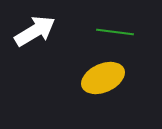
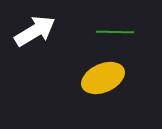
green line: rotated 6 degrees counterclockwise
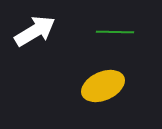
yellow ellipse: moved 8 px down
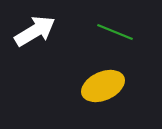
green line: rotated 21 degrees clockwise
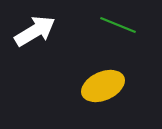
green line: moved 3 px right, 7 px up
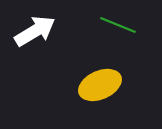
yellow ellipse: moved 3 px left, 1 px up
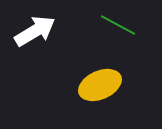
green line: rotated 6 degrees clockwise
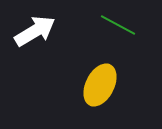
yellow ellipse: rotated 39 degrees counterclockwise
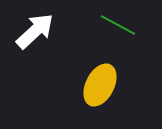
white arrow: rotated 12 degrees counterclockwise
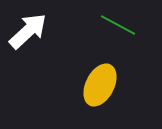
white arrow: moved 7 px left
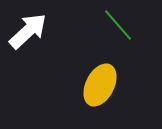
green line: rotated 21 degrees clockwise
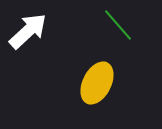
yellow ellipse: moved 3 px left, 2 px up
